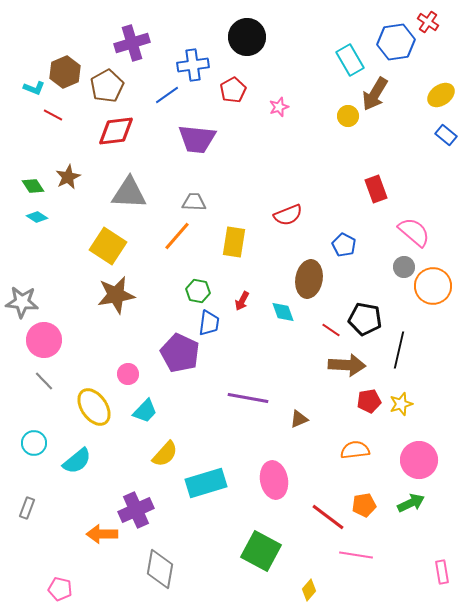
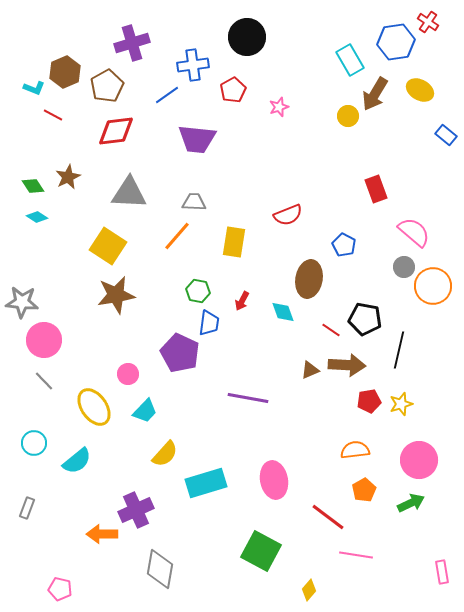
yellow ellipse at (441, 95): moved 21 px left, 5 px up; rotated 64 degrees clockwise
brown triangle at (299, 419): moved 11 px right, 49 px up
orange pentagon at (364, 505): moved 15 px up; rotated 20 degrees counterclockwise
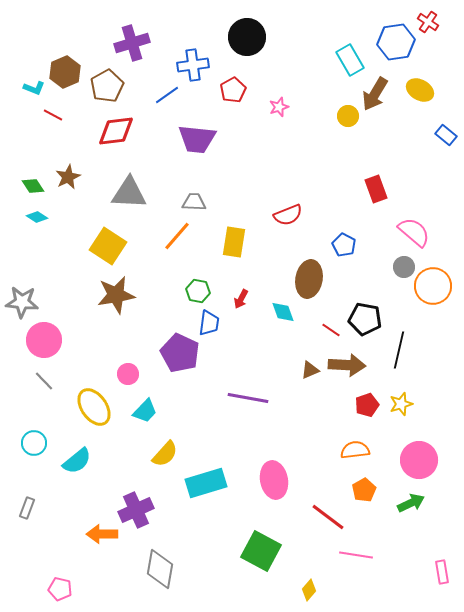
red arrow at (242, 301): moved 1 px left, 2 px up
red pentagon at (369, 401): moved 2 px left, 4 px down; rotated 10 degrees counterclockwise
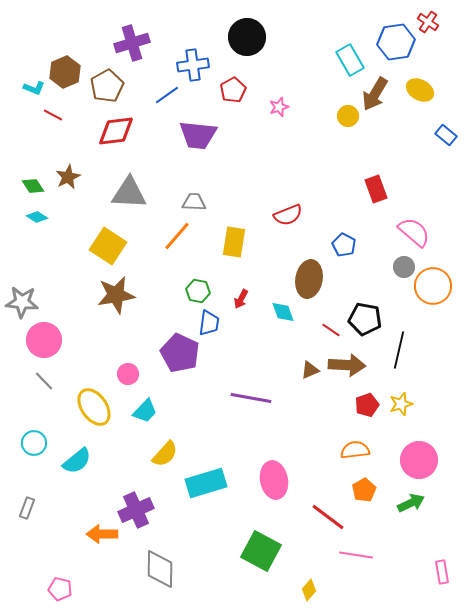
purple trapezoid at (197, 139): moved 1 px right, 4 px up
purple line at (248, 398): moved 3 px right
gray diamond at (160, 569): rotated 9 degrees counterclockwise
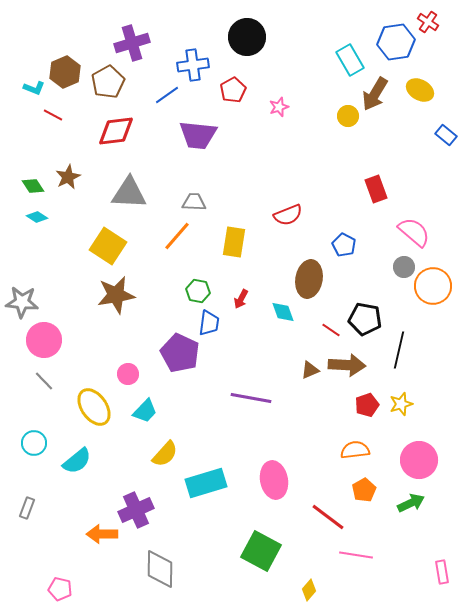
brown pentagon at (107, 86): moved 1 px right, 4 px up
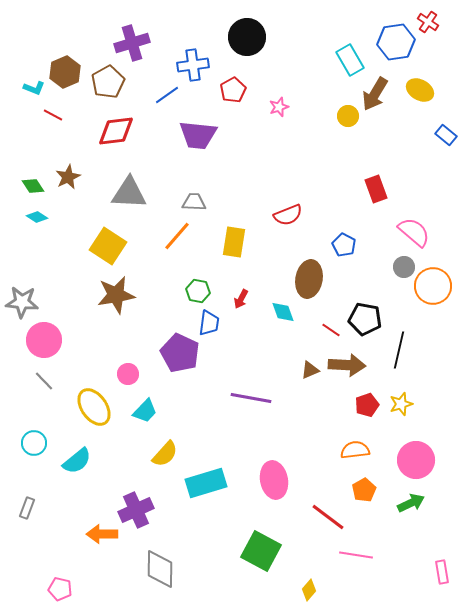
pink circle at (419, 460): moved 3 px left
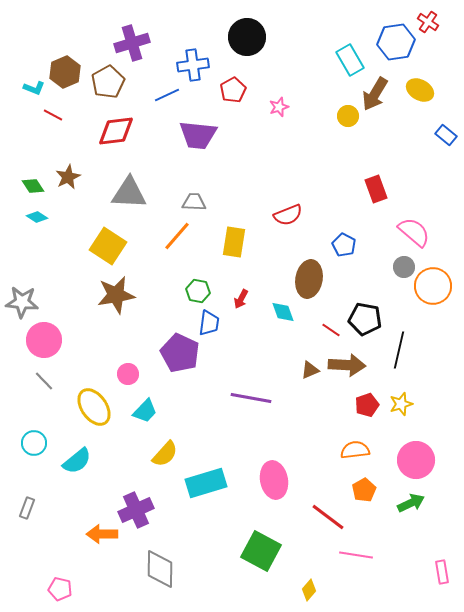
blue line at (167, 95): rotated 10 degrees clockwise
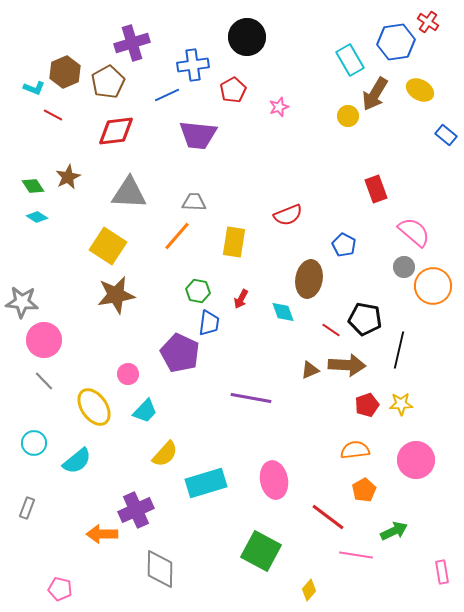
yellow star at (401, 404): rotated 15 degrees clockwise
green arrow at (411, 503): moved 17 px left, 28 px down
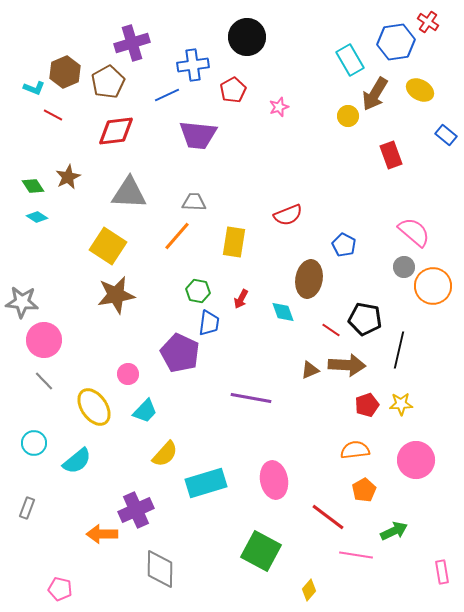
red rectangle at (376, 189): moved 15 px right, 34 px up
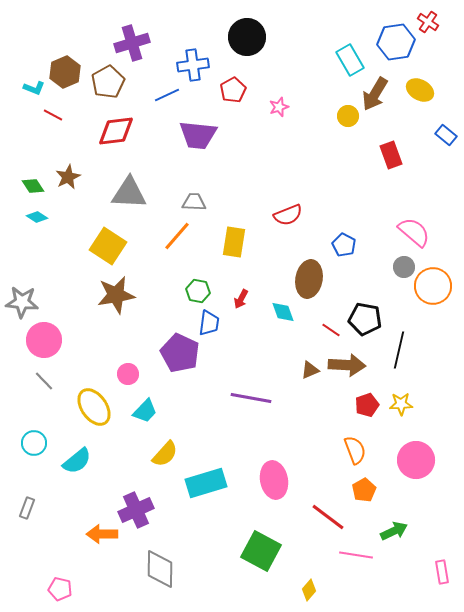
orange semicircle at (355, 450): rotated 76 degrees clockwise
